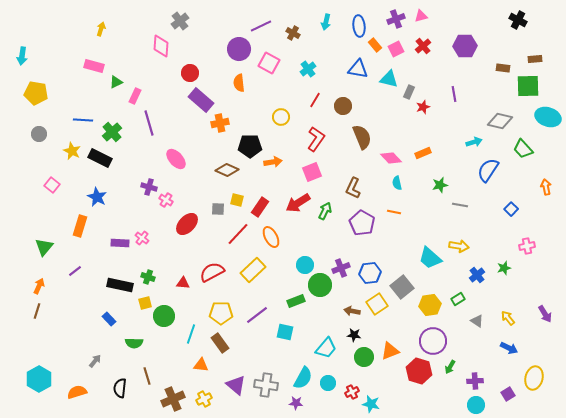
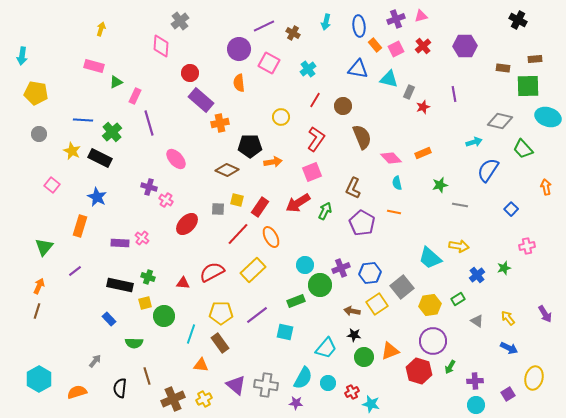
purple line at (261, 26): moved 3 px right
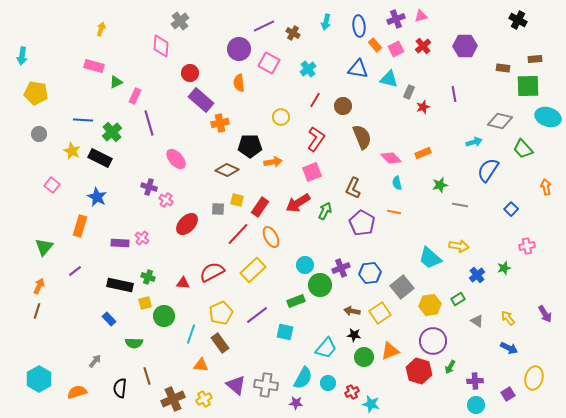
yellow square at (377, 304): moved 3 px right, 9 px down
yellow pentagon at (221, 313): rotated 25 degrees counterclockwise
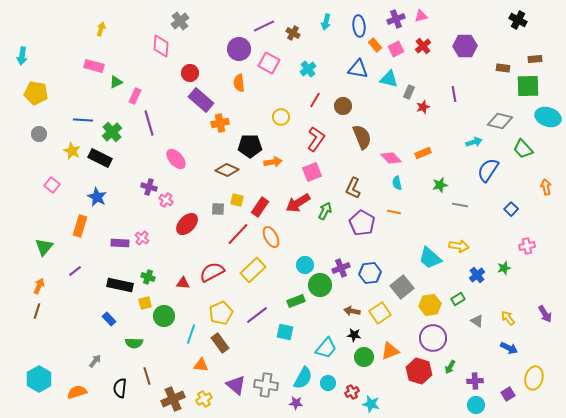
purple circle at (433, 341): moved 3 px up
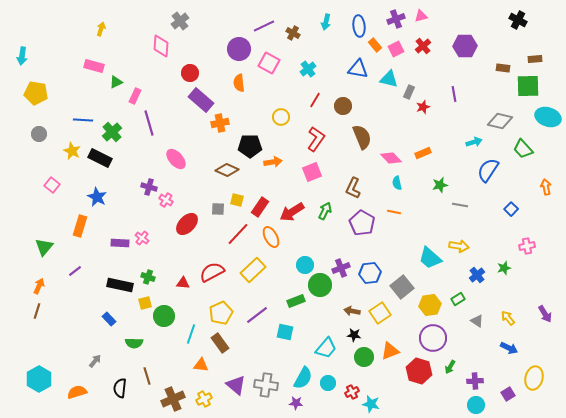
red arrow at (298, 203): moved 6 px left, 9 px down
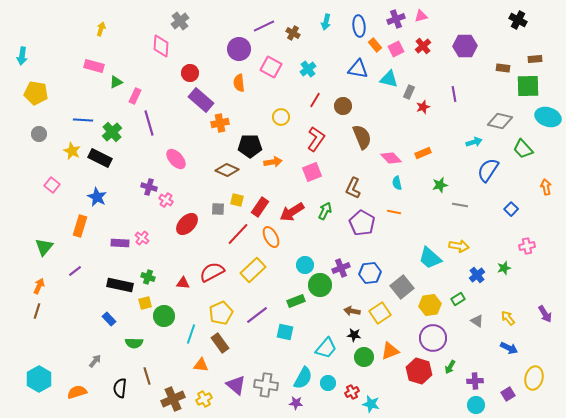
pink square at (269, 63): moved 2 px right, 4 px down
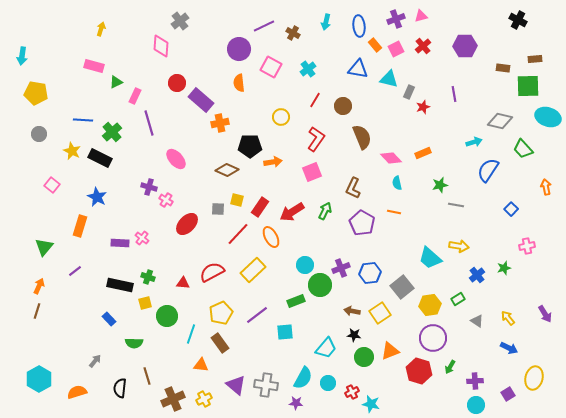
red circle at (190, 73): moved 13 px left, 10 px down
gray line at (460, 205): moved 4 px left
green circle at (164, 316): moved 3 px right
cyan square at (285, 332): rotated 18 degrees counterclockwise
